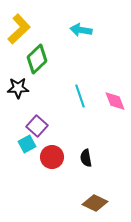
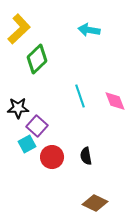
cyan arrow: moved 8 px right
black star: moved 20 px down
black semicircle: moved 2 px up
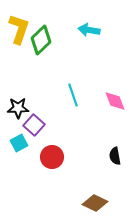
yellow L-shape: rotated 28 degrees counterclockwise
green diamond: moved 4 px right, 19 px up
cyan line: moved 7 px left, 1 px up
purple square: moved 3 px left, 1 px up
cyan square: moved 8 px left, 1 px up
black semicircle: moved 29 px right
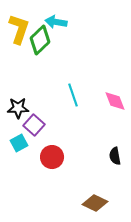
cyan arrow: moved 33 px left, 8 px up
green diamond: moved 1 px left
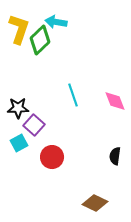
black semicircle: rotated 18 degrees clockwise
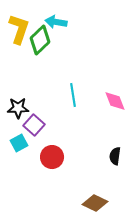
cyan line: rotated 10 degrees clockwise
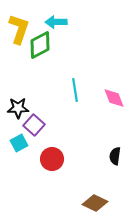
cyan arrow: rotated 10 degrees counterclockwise
green diamond: moved 5 px down; rotated 16 degrees clockwise
cyan line: moved 2 px right, 5 px up
pink diamond: moved 1 px left, 3 px up
red circle: moved 2 px down
